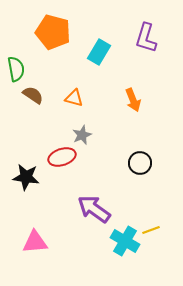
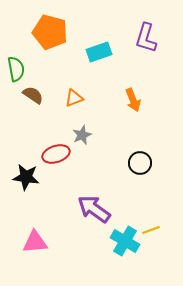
orange pentagon: moved 3 px left
cyan rectangle: rotated 40 degrees clockwise
orange triangle: rotated 36 degrees counterclockwise
red ellipse: moved 6 px left, 3 px up
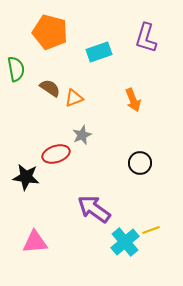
brown semicircle: moved 17 px right, 7 px up
cyan cross: moved 1 px down; rotated 20 degrees clockwise
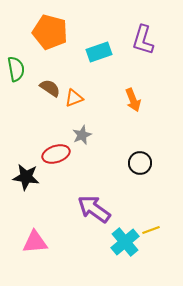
purple L-shape: moved 3 px left, 2 px down
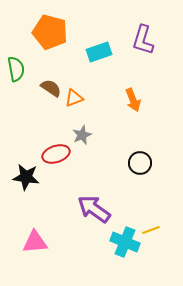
brown semicircle: moved 1 px right
cyan cross: rotated 28 degrees counterclockwise
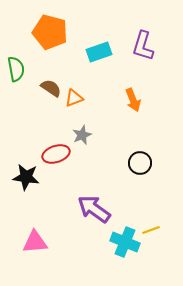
purple L-shape: moved 6 px down
